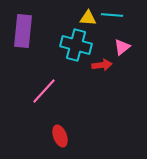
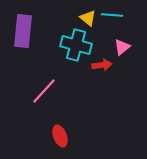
yellow triangle: rotated 36 degrees clockwise
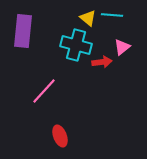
red arrow: moved 3 px up
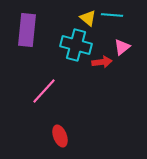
purple rectangle: moved 4 px right, 1 px up
